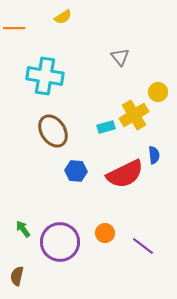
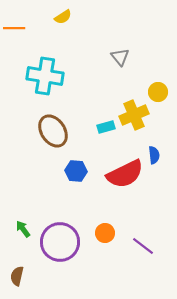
yellow cross: rotated 8 degrees clockwise
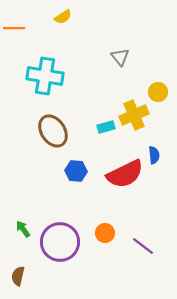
brown semicircle: moved 1 px right
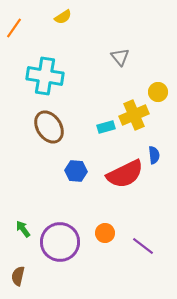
orange line: rotated 55 degrees counterclockwise
brown ellipse: moved 4 px left, 4 px up
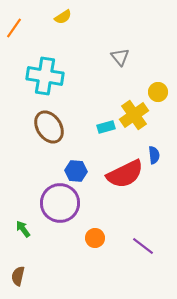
yellow cross: rotated 12 degrees counterclockwise
orange circle: moved 10 px left, 5 px down
purple circle: moved 39 px up
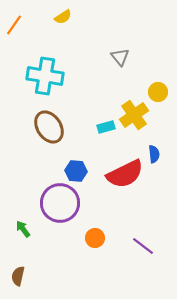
orange line: moved 3 px up
blue semicircle: moved 1 px up
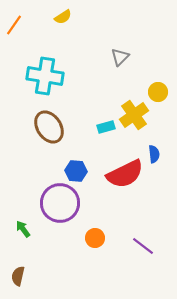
gray triangle: rotated 24 degrees clockwise
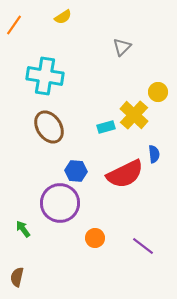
gray triangle: moved 2 px right, 10 px up
yellow cross: rotated 12 degrees counterclockwise
brown semicircle: moved 1 px left, 1 px down
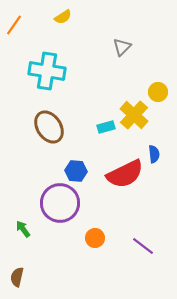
cyan cross: moved 2 px right, 5 px up
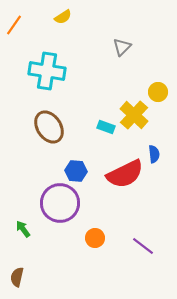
cyan rectangle: rotated 36 degrees clockwise
